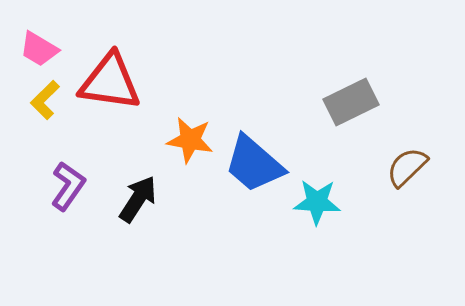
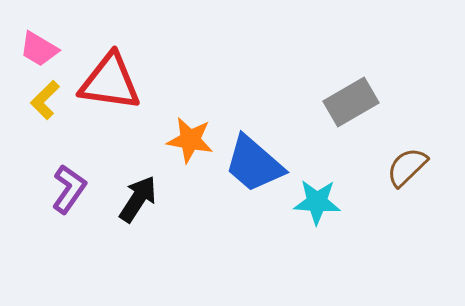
gray rectangle: rotated 4 degrees counterclockwise
purple L-shape: moved 1 px right, 3 px down
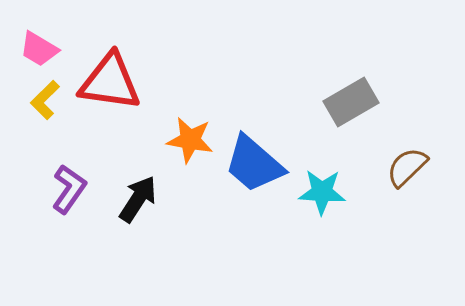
cyan star: moved 5 px right, 10 px up
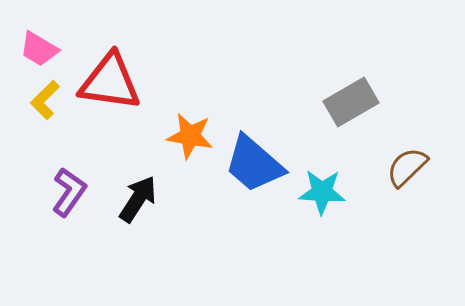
orange star: moved 4 px up
purple L-shape: moved 3 px down
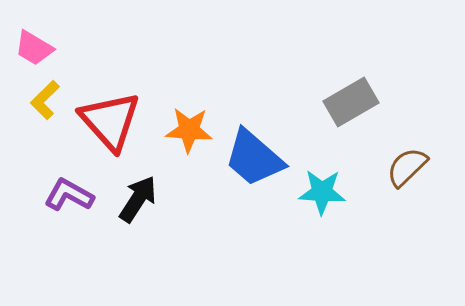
pink trapezoid: moved 5 px left, 1 px up
red triangle: moved 39 px down; rotated 40 degrees clockwise
orange star: moved 1 px left, 6 px up; rotated 6 degrees counterclockwise
blue trapezoid: moved 6 px up
purple L-shape: moved 3 px down; rotated 96 degrees counterclockwise
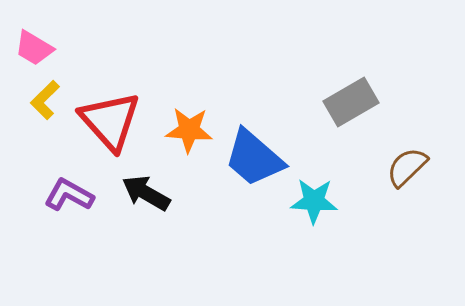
cyan star: moved 8 px left, 9 px down
black arrow: moved 8 px right, 6 px up; rotated 93 degrees counterclockwise
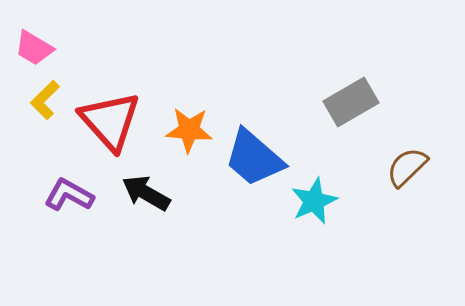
cyan star: rotated 27 degrees counterclockwise
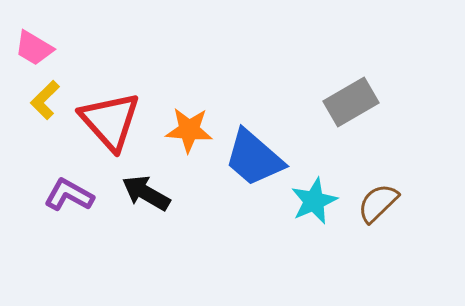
brown semicircle: moved 29 px left, 36 px down
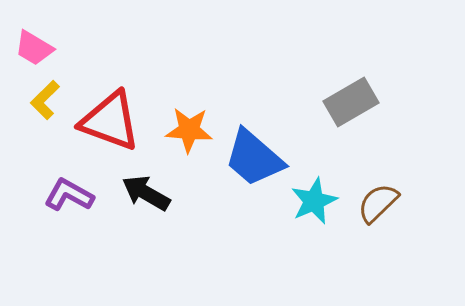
red triangle: rotated 28 degrees counterclockwise
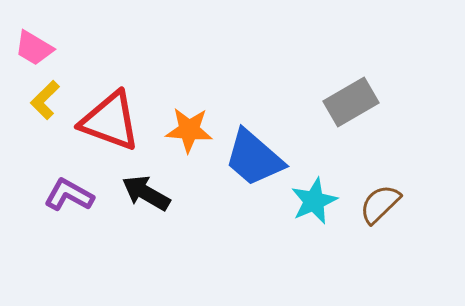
brown semicircle: moved 2 px right, 1 px down
